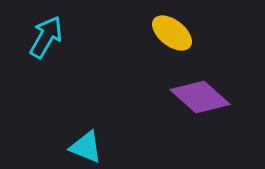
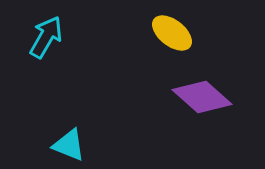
purple diamond: moved 2 px right
cyan triangle: moved 17 px left, 2 px up
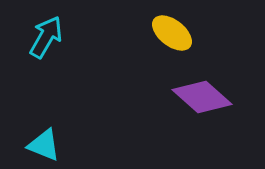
cyan triangle: moved 25 px left
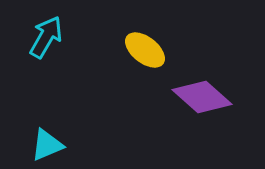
yellow ellipse: moved 27 px left, 17 px down
cyan triangle: moved 3 px right; rotated 45 degrees counterclockwise
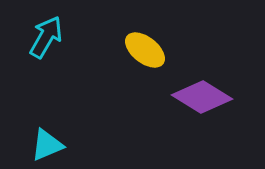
purple diamond: rotated 10 degrees counterclockwise
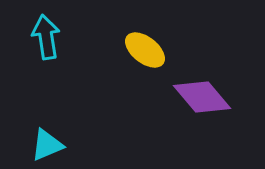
cyan arrow: rotated 39 degrees counterclockwise
purple diamond: rotated 18 degrees clockwise
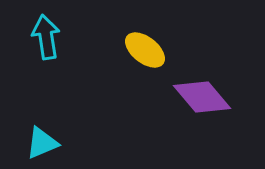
cyan triangle: moved 5 px left, 2 px up
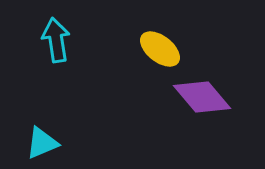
cyan arrow: moved 10 px right, 3 px down
yellow ellipse: moved 15 px right, 1 px up
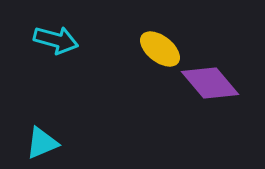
cyan arrow: rotated 114 degrees clockwise
purple diamond: moved 8 px right, 14 px up
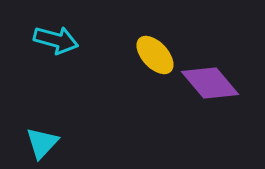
yellow ellipse: moved 5 px left, 6 px down; rotated 9 degrees clockwise
cyan triangle: rotated 24 degrees counterclockwise
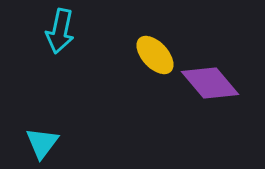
cyan arrow: moved 4 px right, 9 px up; rotated 87 degrees clockwise
cyan triangle: rotated 6 degrees counterclockwise
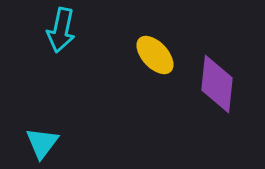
cyan arrow: moved 1 px right, 1 px up
purple diamond: moved 7 px right, 1 px down; rotated 46 degrees clockwise
